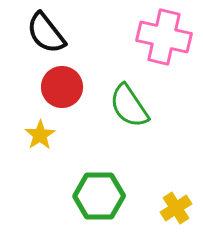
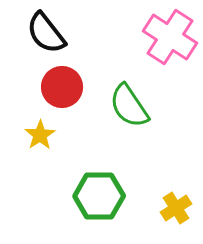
pink cross: moved 6 px right; rotated 20 degrees clockwise
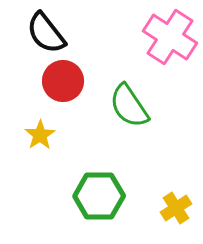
red circle: moved 1 px right, 6 px up
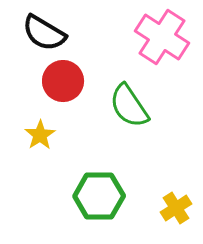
black semicircle: moved 2 px left; rotated 21 degrees counterclockwise
pink cross: moved 8 px left
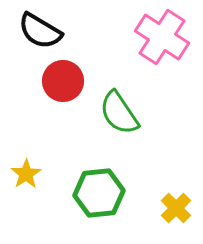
black semicircle: moved 4 px left, 2 px up
green semicircle: moved 10 px left, 7 px down
yellow star: moved 14 px left, 39 px down
green hexagon: moved 3 px up; rotated 6 degrees counterclockwise
yellow cross: rotated 12 degrees counterclockwise
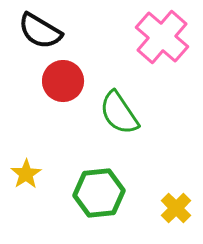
pink cross: rotated 8 degrees clockwise
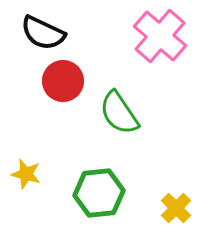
black semicircle: moved 3 px right, 2 px down; rotated 6 degrees counterclockwise
pink cross: moved 2 px left, 1 px up
yellow star: rotated 24 degrees counterclockwise
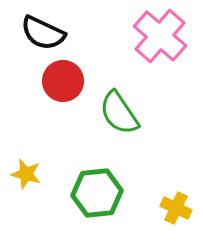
green hexagon: moved 2 px left
yellow cross: rotated 20 degrees counterclockwise
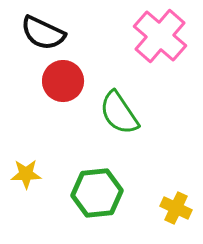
yellow star: rotated 16 degrees counterclockwise
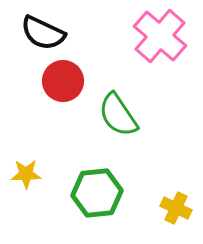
green semicircle: moved 1 px left, 2 px down
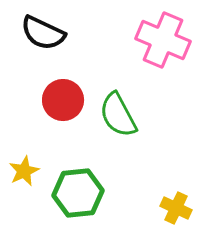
pink cross: moved 3 px right, 4 px down; rotated 18 degrees counterclockwise
red circle: moved 19 px down
green semicircle: rotated 6 degrees clockwise
yellow star: moved 2 px left, 3 px up; rotated 24 degrees counterclockwise
green hexagon: moved 19 px left
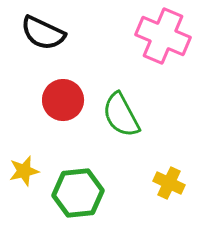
pink cross: moved 4 px up
green semicircle: moved 3 px right
yellow star: rotated 12 degrees clockwise
yellow cross: moved 7 px left, 25 px up
